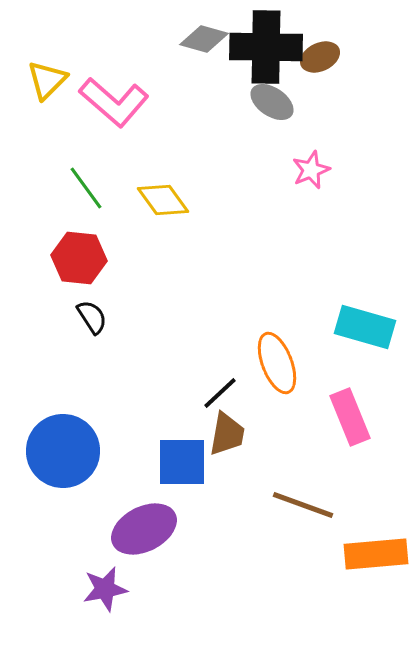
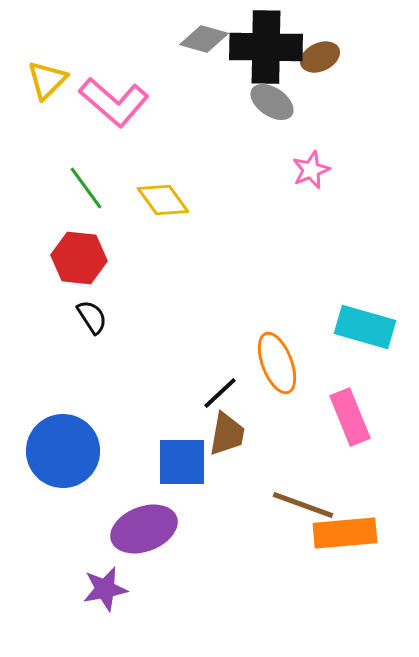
purple ellipse: rotated 6 degrees clockwise
orange rectangle: moved 31 px left, 21 px up
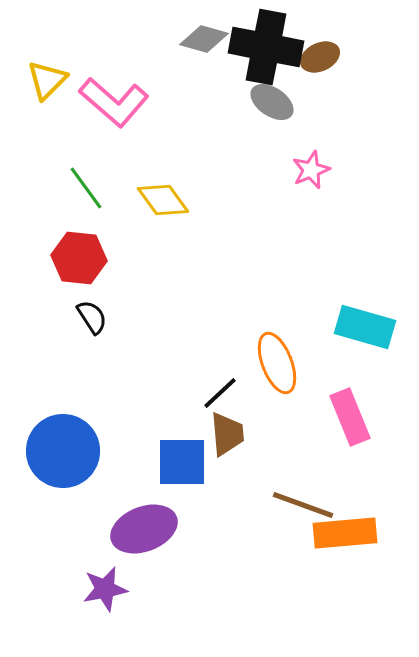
black cross: rotated 10 degrees clockwise
brown trapezoid: rotated 15 degrees counterclockwise
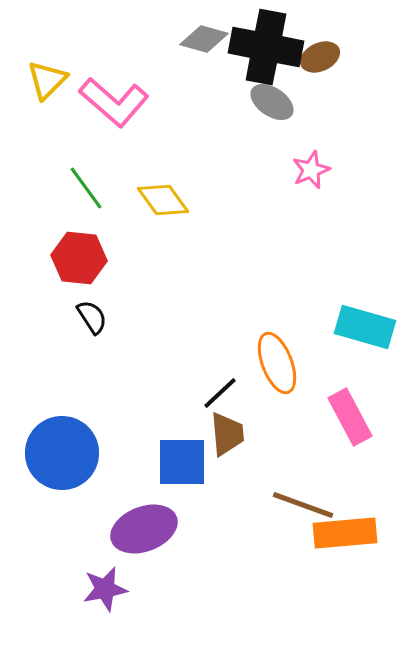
pink rectangle: rotated 6 degrees counterclockwise
blue circle: moved 1 px left, 2 px down
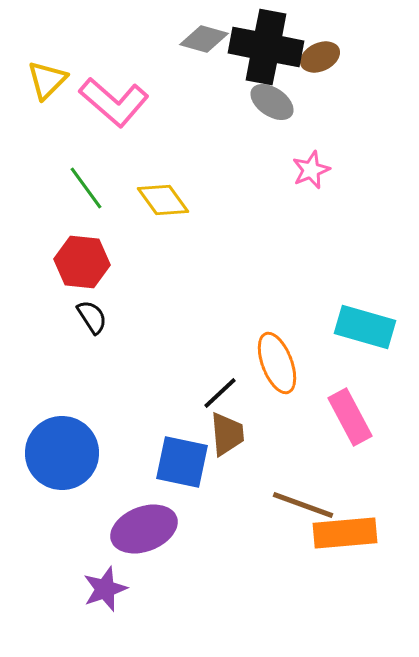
red hexagon: moved 3 px right, 4 px down
blue square: rotated 12 degrees clockwise
purple star: rotated 9 degrees counterclockwise
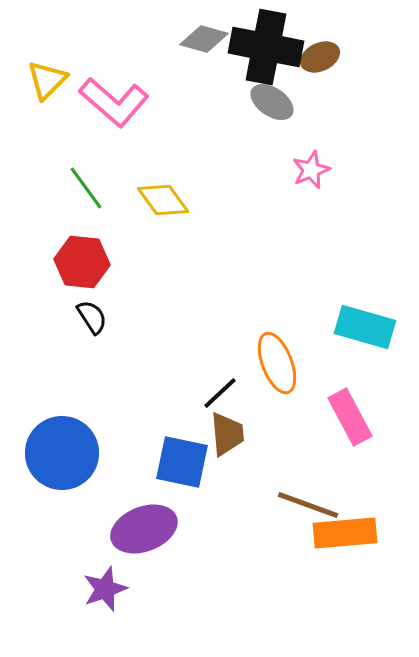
brown line: moved 5 px right
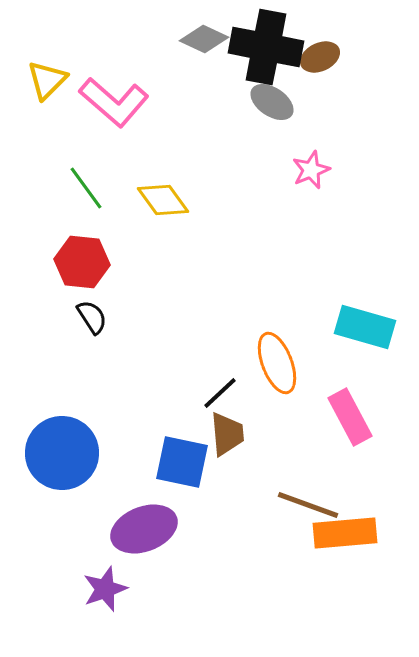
gray diamond: rotated 9 degrees clockwise
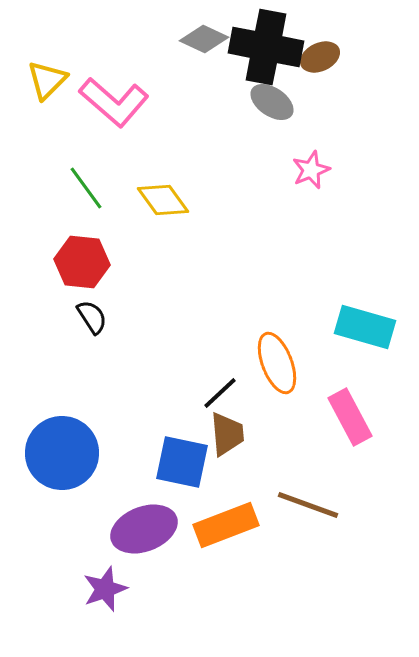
orange rectangle: moved 119 px left, 8 px up; rotated 16 degrees counterclockwise
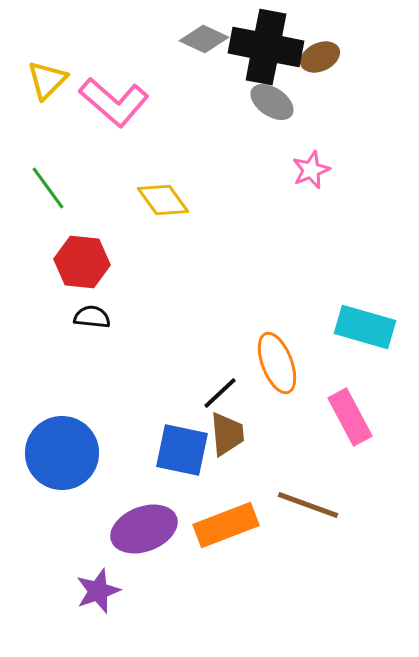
green line: moved 38 px left
black semicircle: rotated 51 degrees counterclockwise
blue square: moved 12 px up
purple star: moved 7 px left, 2 px down
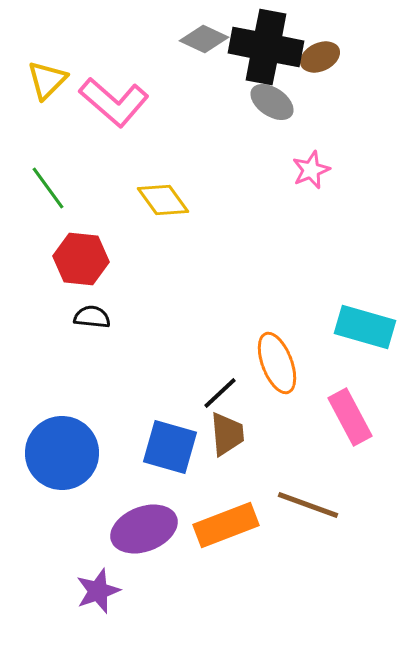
red hexagon: moved 1 px left, 3 px up
blue square: moved 12 px left, 3 px up; rotated 4 degrees clockwise
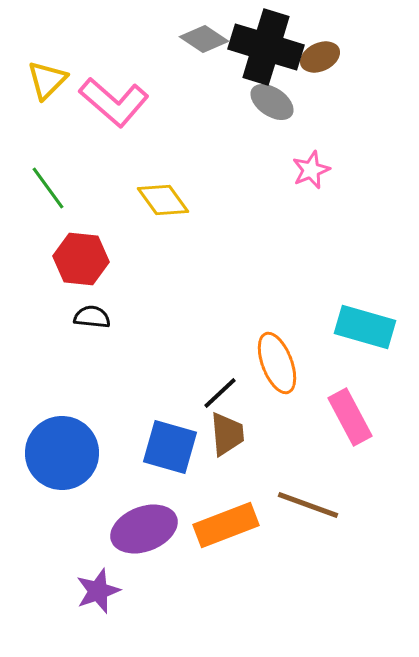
gray diamond: rotated 9 degrees clockwise
black cross: rotated 6 degrees clockwise
